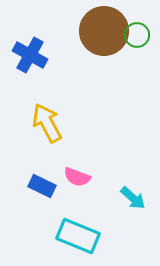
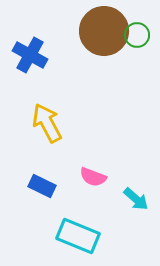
pink semicircle: moved 16 px right
cyan arrow: moved 3 px right, 1 px down
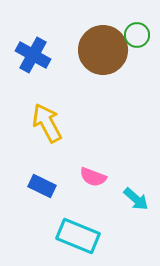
brown circle: moved 1 px left, 19 px down
blue cross: moved 3 px right
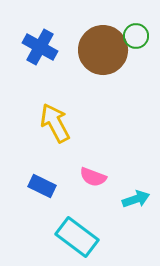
green circle: moved 1 px left, 1 px down
blue cross: moved 7 px right, 8 px up
yellow arrow: moved 8 px right
cyan arrow: rotated 60 degrees counterclockwise
cyan rectangle: moved 1 px left, 1 px down; rotated 15 degrees clockwise
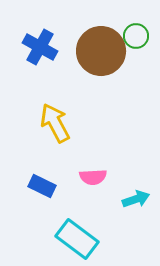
brown circle: moved 2 px left, 1 px down
pink semicircle: rotated 24 degrees counterclockwise
cyan rectangle: moved 2 px down
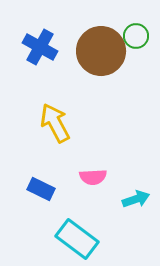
blue rectangle: moved 1 px left, 3 px down
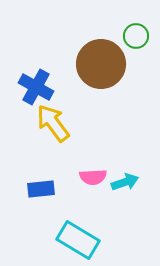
blue cross: moved 4 px left, 40 px down
brown circle: moved 13 px down
yellow arrow: moved 2 px left; rotated 9 degrees counterclockwise
blue rectangle: rotated 32 degrees counterclockwise
cyan arrow: moved 11 px left, 17 px up
cyan rectangle: moved 1 px right, 1 px down; rotated 6 degrees counterclockwise
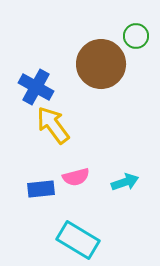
yellow arrow: moved 2 px down
pink semicircle: moved 17 px left; rotated 12 degrees counterclockwise
